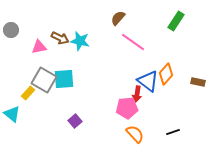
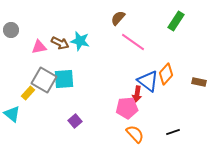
brown arrow: moved 5 px down
brown rectangle: moved 1 px right
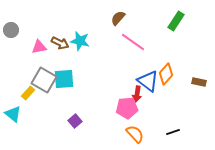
cyan triangle: moved 1 px right
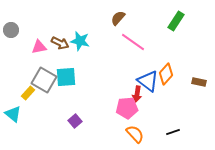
cyan square: moved 2 px right, 2 px up
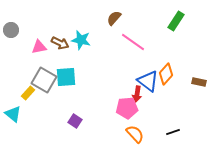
brown semicircle: moved 4 px left
cyan star: moved 1 px right, 1 px up
purple square: rotated 16 degrees counterclockwise
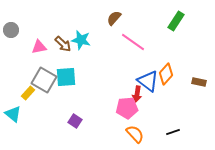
brown arrow: moved 3 px right, 1 px down; rotated 18 degrees clockwise
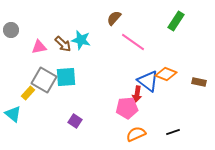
orange diamond: rotated 70 degrees clockwise
orange semicircle: moved 1 px right; rotated 72 degrees counterclockwise
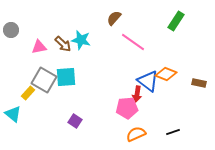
brown rectangle: moved 1 px down
